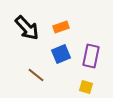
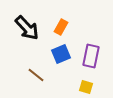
orange rectangle: rotated 42 degrees counterclockwise
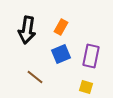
black arrow: moved 2 px down; rotated 52 degrees clockwise
brown line: moved 1 px left, 2 px down
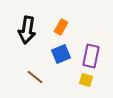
yellow square: moved 7 px up
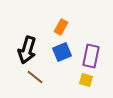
black arrow: moved 20 px down; rotated 8 degrees clockwise
blue square: moved 1 px right, 2 px up
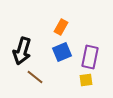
black arrow: moved 5 px left, 1 px down
purple rectangle: moved 1 px left, 1 px down
yellow square: rotated 24 degrees counterclockwise
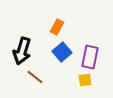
orange rectangle: moved 4 px left
blue square: rotated 18 degrees counterclockwise
yellow square: moved 1 px left
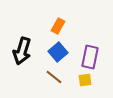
orange rectangle: moved 1 px right, 1 px up
blue square: moved 4 px left
brown line: moved 19 px right
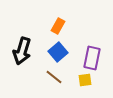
purple rectangle: moved 2 px right, 1 px down
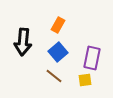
orange rectangle: moved 1 px up
black arrow: moved 1 px right, 9 px up; rotated 12 degrees counterclockwise
brown line: moved 1 px up
